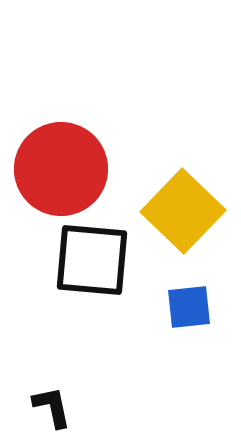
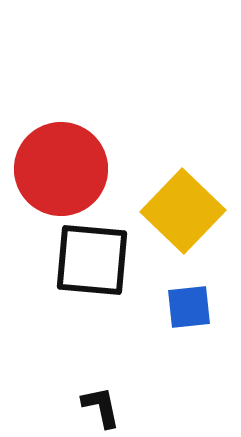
black L-shape: moved 49 px right
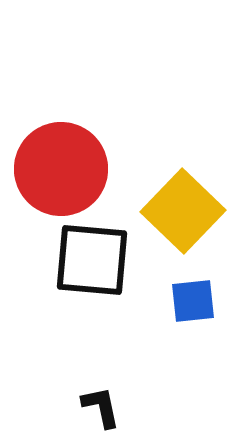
blue square: moved 4 px right, 6 px up
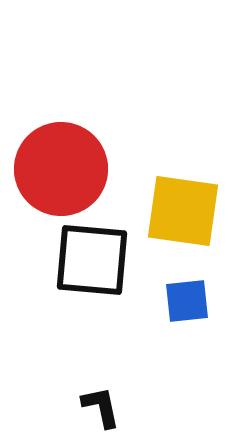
yellow square: rotated 36 degrees counterclockwise
blue square: moved 6 px left
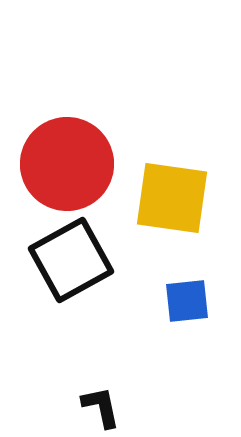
red circle: moved 6 px right, 5 px up
yellow square: moved 11 px left, 13 px up
black square: moved 21 px left; rotated 34 degrees counterclockwise
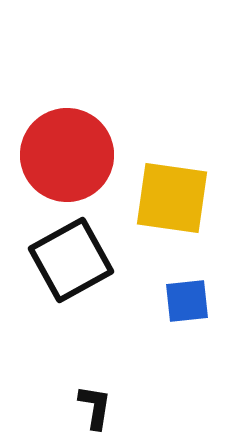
red circle: moved 9 px up
black L-shape: moved 6 px left; rotated 21 degrees clockwise
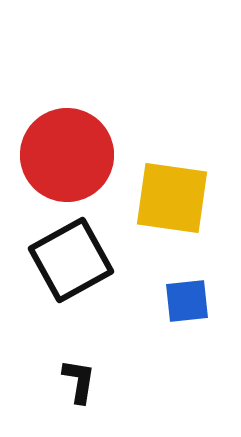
black L-shape: moved 16 px left, 26 px up
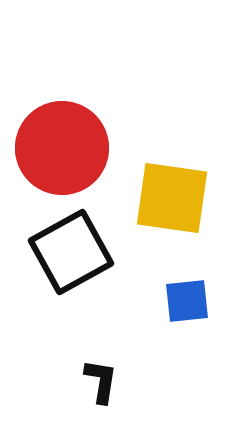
red circle: moved 5 px left, 7 px up
black square: moved 8 px up
black L-shape: moved 22 px right
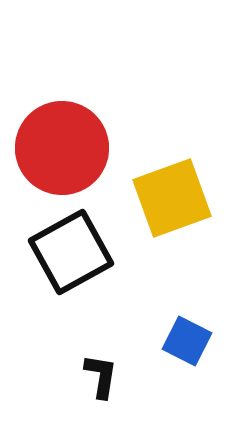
yellow square: rotated 28 degrees counterclockwise
blue square: moved 40 px down; rotated 33 degrees clockwise
black L-shape: moved 5 px up
